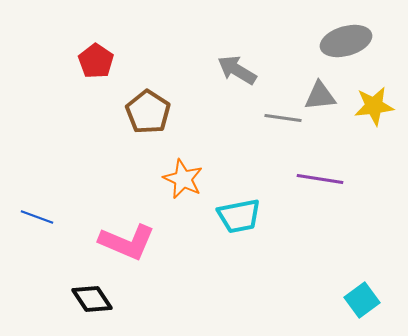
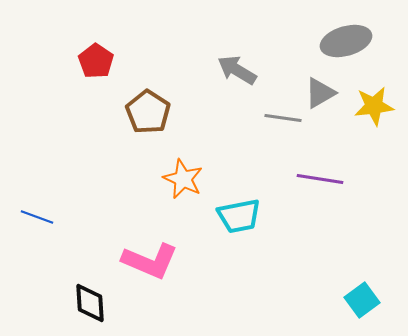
gray triangle: moved 3 px up; rotated 24 degrees counterclockwise
pink L-shape: moved 23 px right, 19 px down
black diamond: moved 2 px left, 4 px down; rotated 30 degrees clockwise
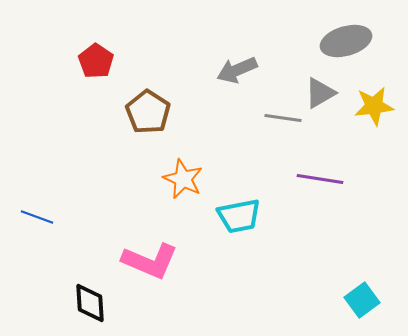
gray arrow: rotated 54 degrees counterclockwise
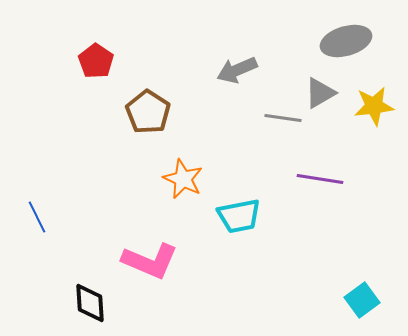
blue line: rotated 44 degrees clockwise
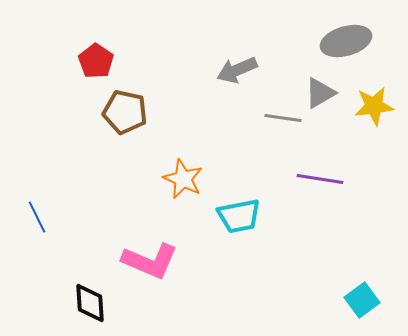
brown pentagon: moved 23 px left; rotated 21 degrees counterclockwise
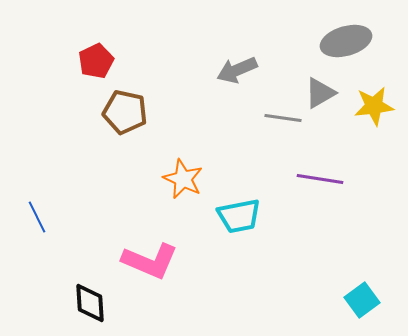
red pentagon: rotated 12 degrees clockwise
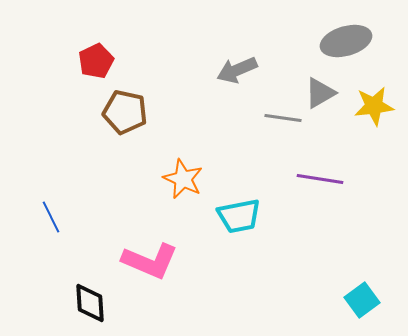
blue line: moved 14 px right
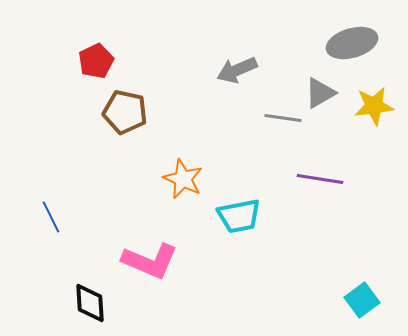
gray ellipse: moved 6 px right, 2 px down
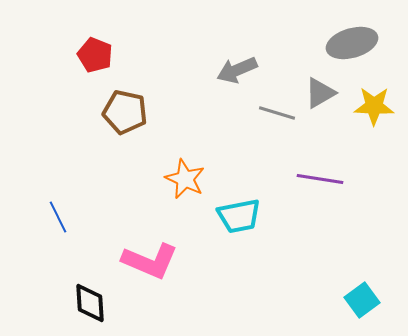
red pentagon: moved 1 px left, 6 px up; rotated 24 degrees counterclockwise
yellow star: rotated 9 degrees clockwise
gray line: moved 6 px left, 5 px up; rotated 9 degrees clockwise
orange star: moved 2 px right
blue line: moved 7 px right
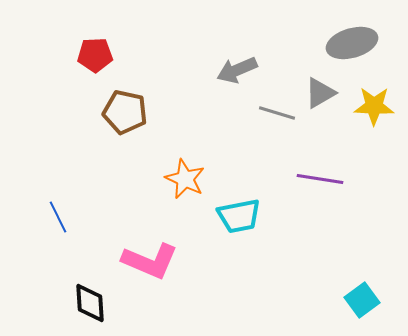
red pentagon: rotated 24 degrees counterclockwise
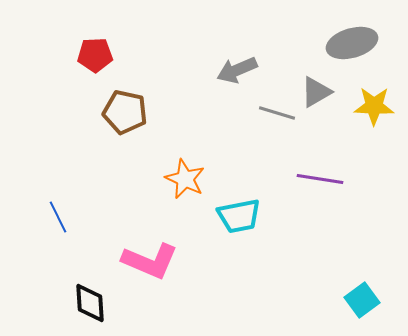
gray triangle: moved 4 px left, 1 px up
